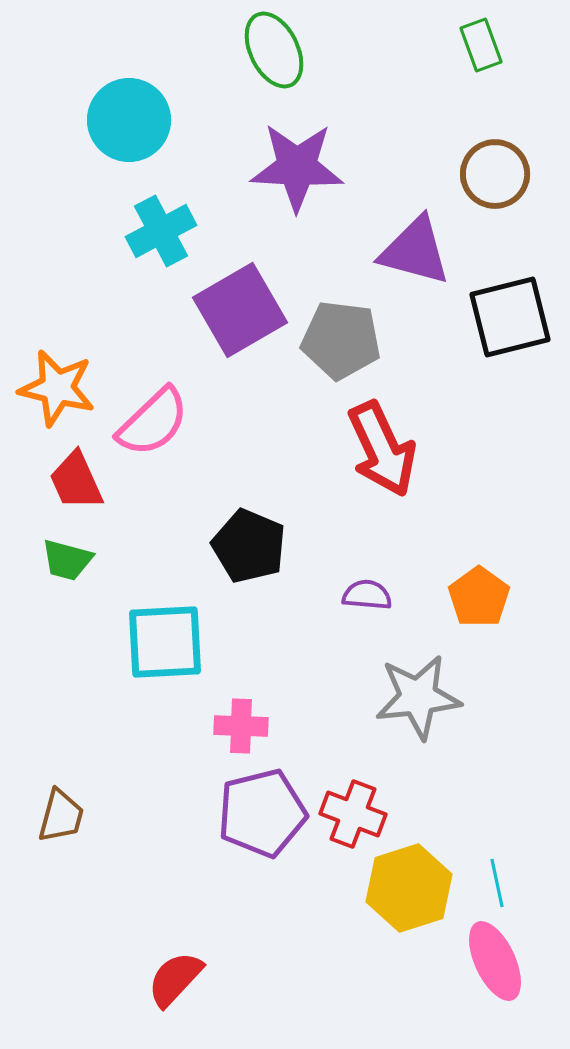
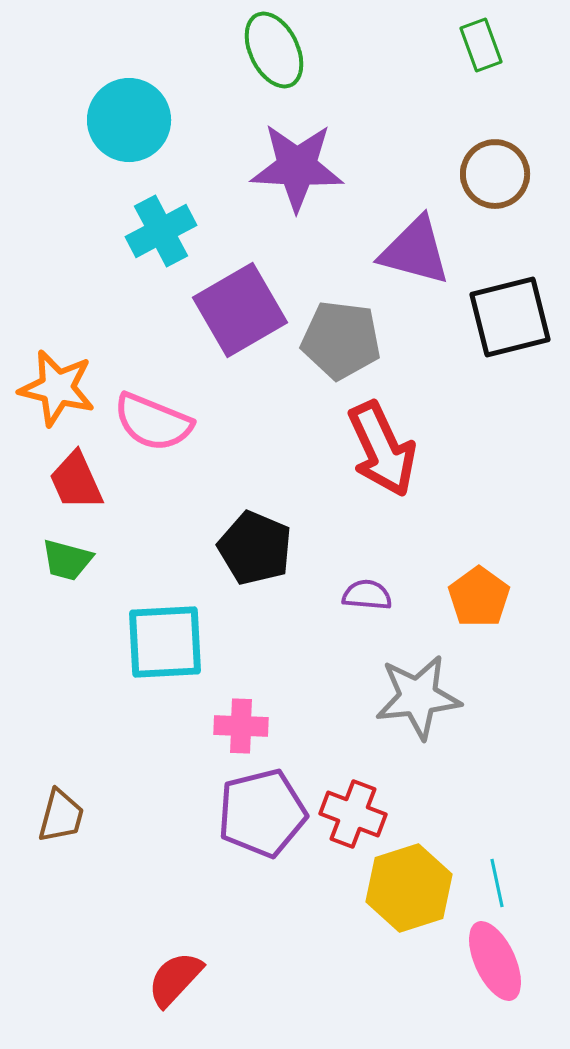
pink semicircle: rotated 66 degrees clockwise
black pentagon: moved 6 px right, 2 px down
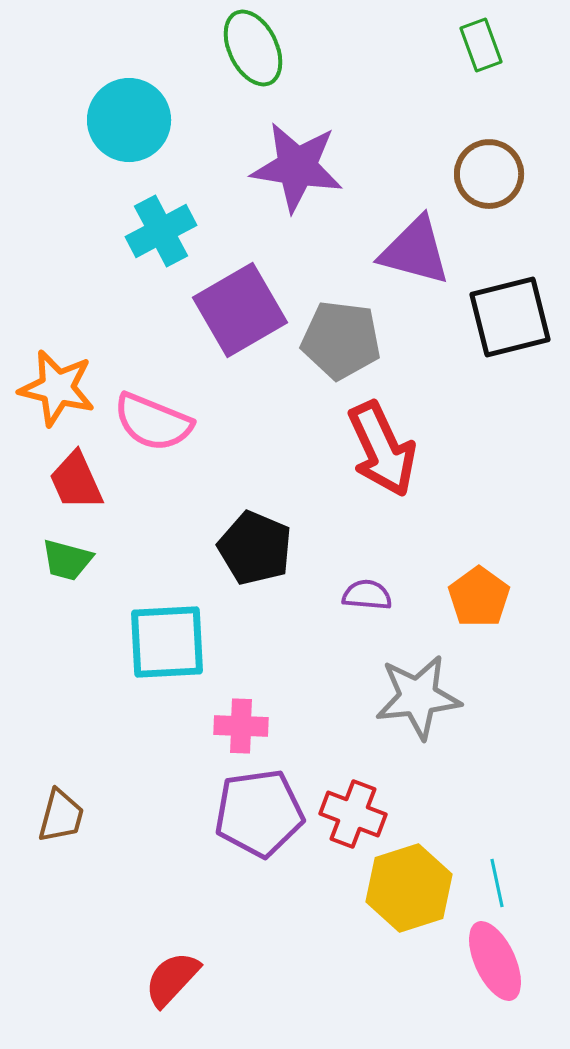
green ellipse: moved 21 px left, 2 px up
purple star: rotated 6 degrees clockwise
brown circle: moved 6 px left
cyan square: moved 2 px right
purple pentagon: moved 3 px left; rotated 6 degrees clockwise
red semicircle: moved 3 px left
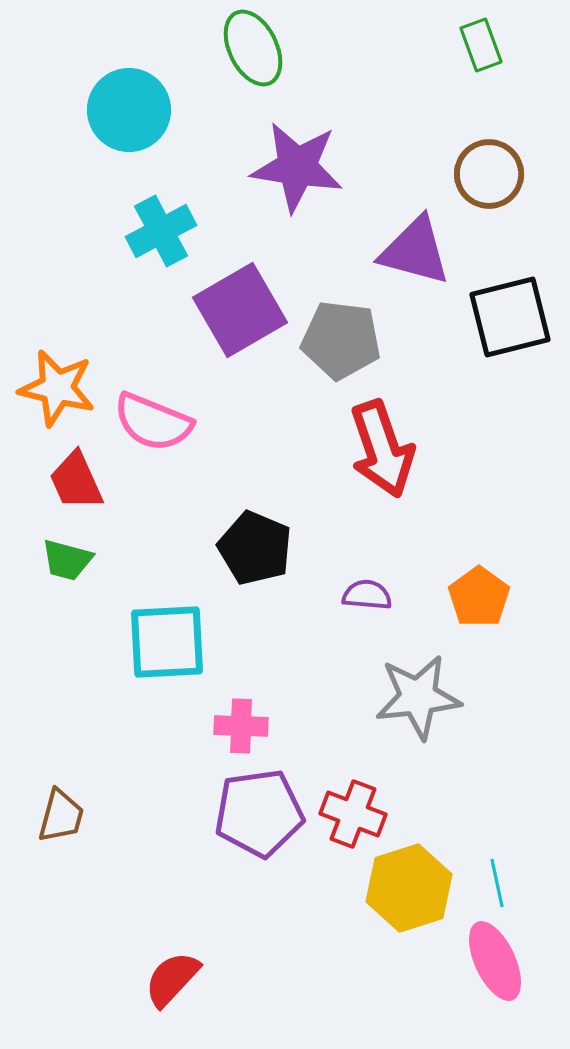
cyan circle: moved 10 px up
red arrow: rotated 6 degrees clockwise
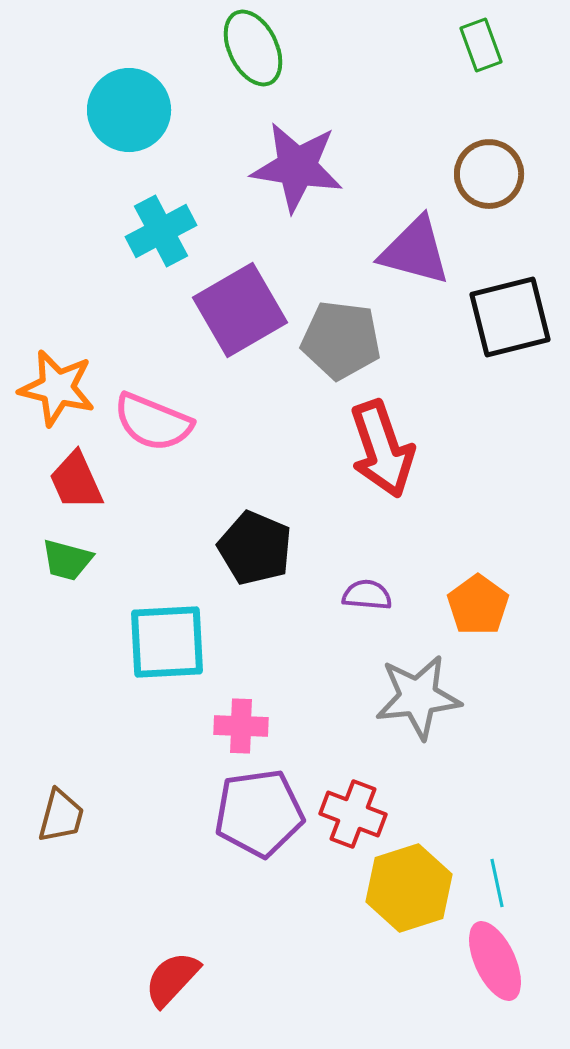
orange pentagon: moved 1 px left, 8 px down
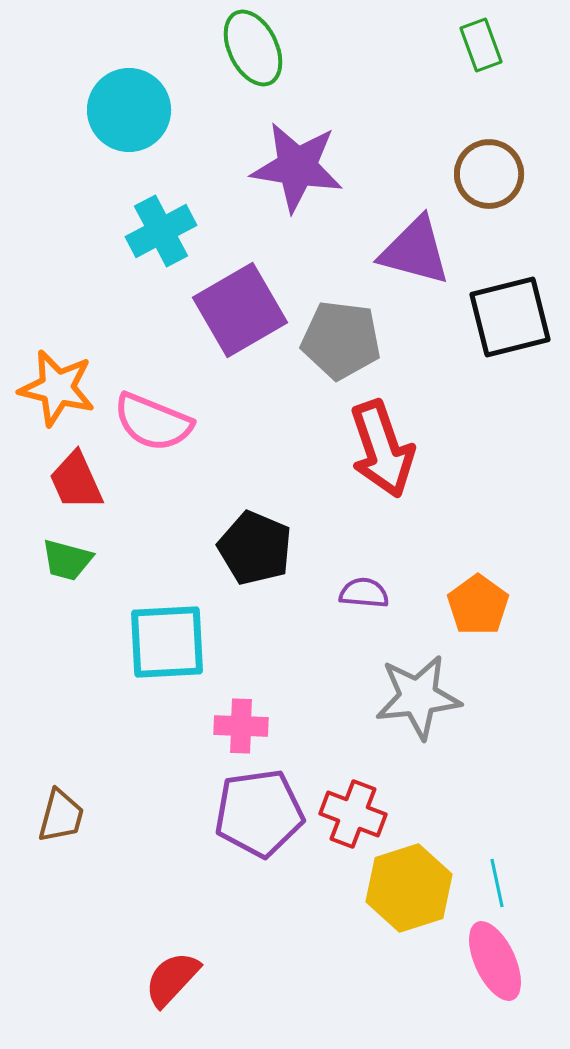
purple semicircle: moved 3 px left, 2 px up
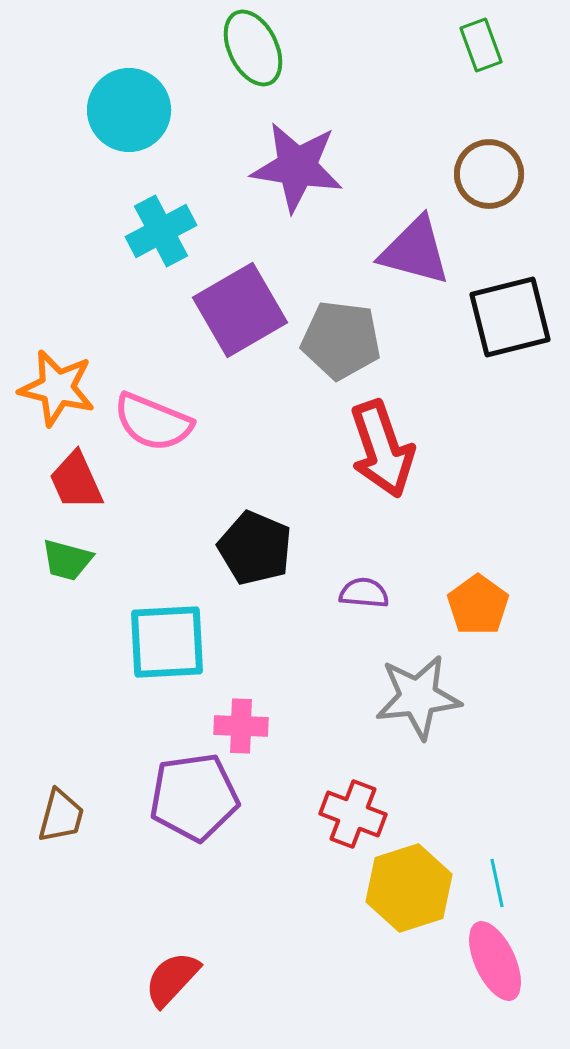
purple pentagon: moved 65 px left, 16 px up
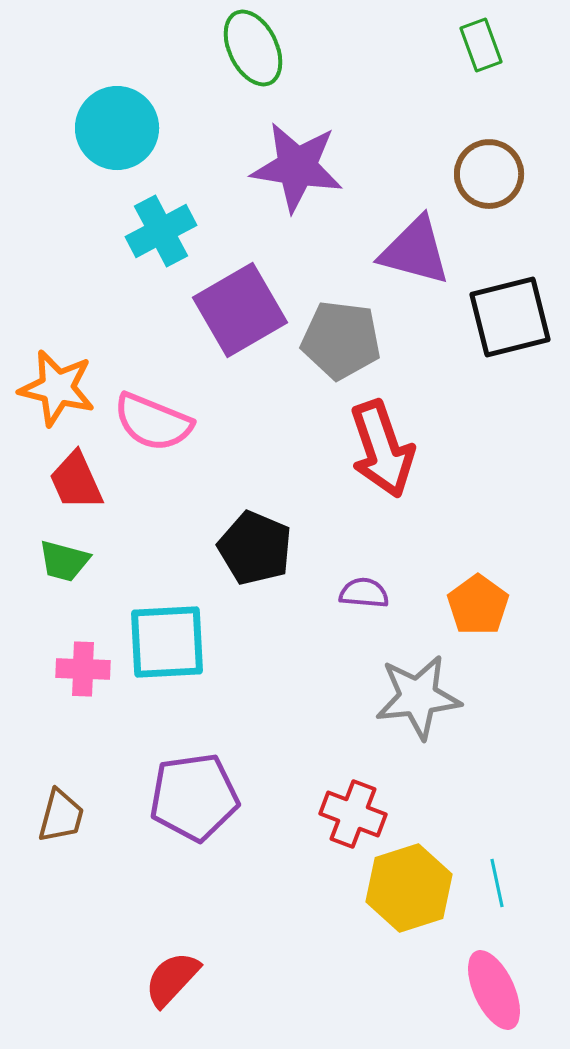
cyan circle: moved 12 px left, 18 px down
green trapezoid: moved 3 px left, 1 px down
pink cross: moved 158 px left, 57 px up
pink ellipse: moved 1 px left, 29 px down
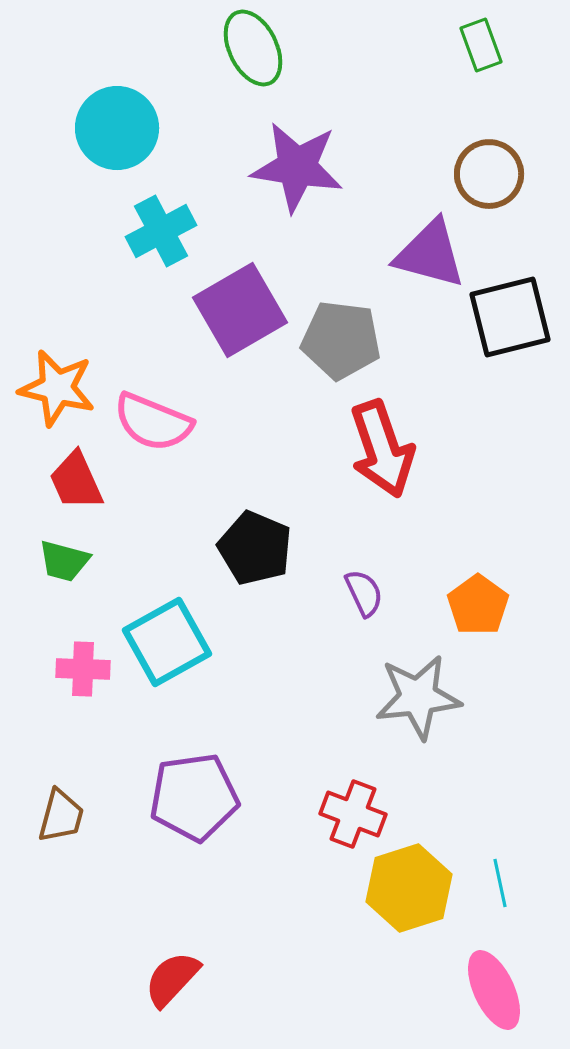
purple triangle: moved 15 px right, 3 px down
purple semicircle: rotated 60 degrees clockwise
cyan square: rotated 26 degrees counterclockwise
cyan line: moved 3 px right
